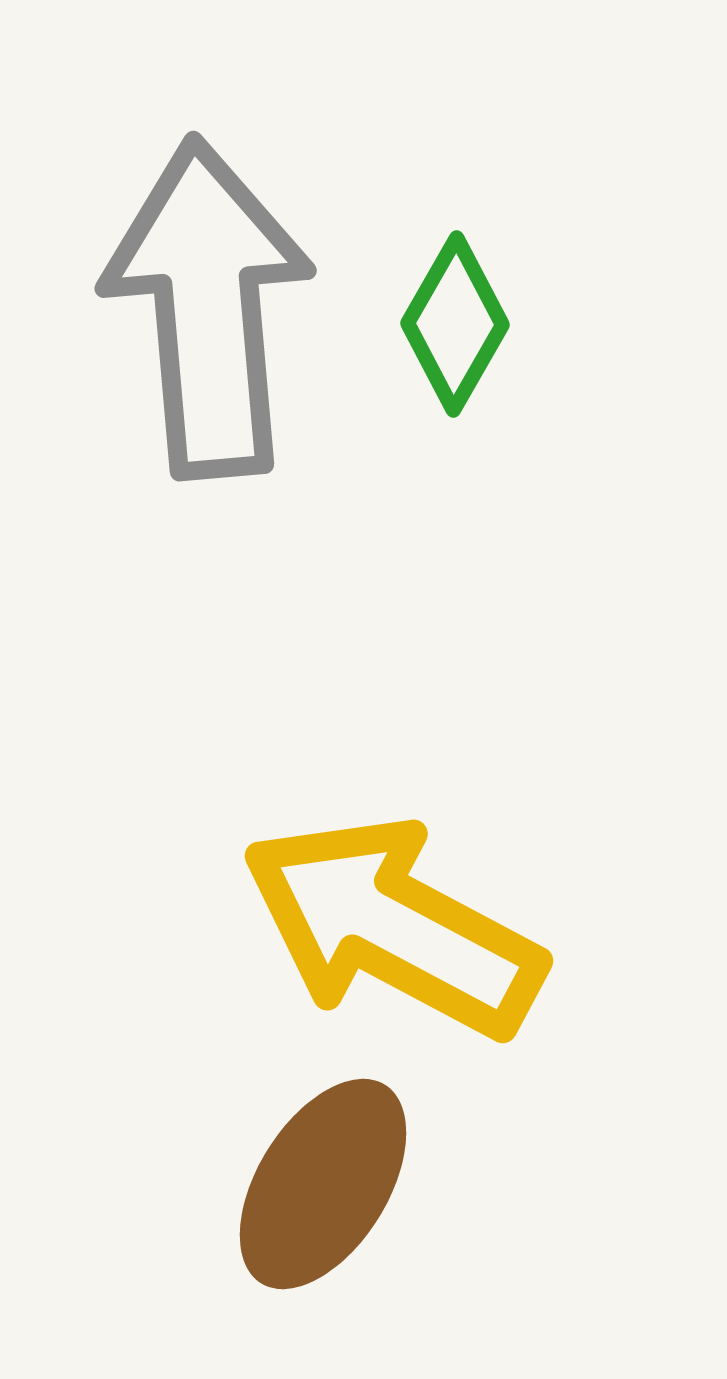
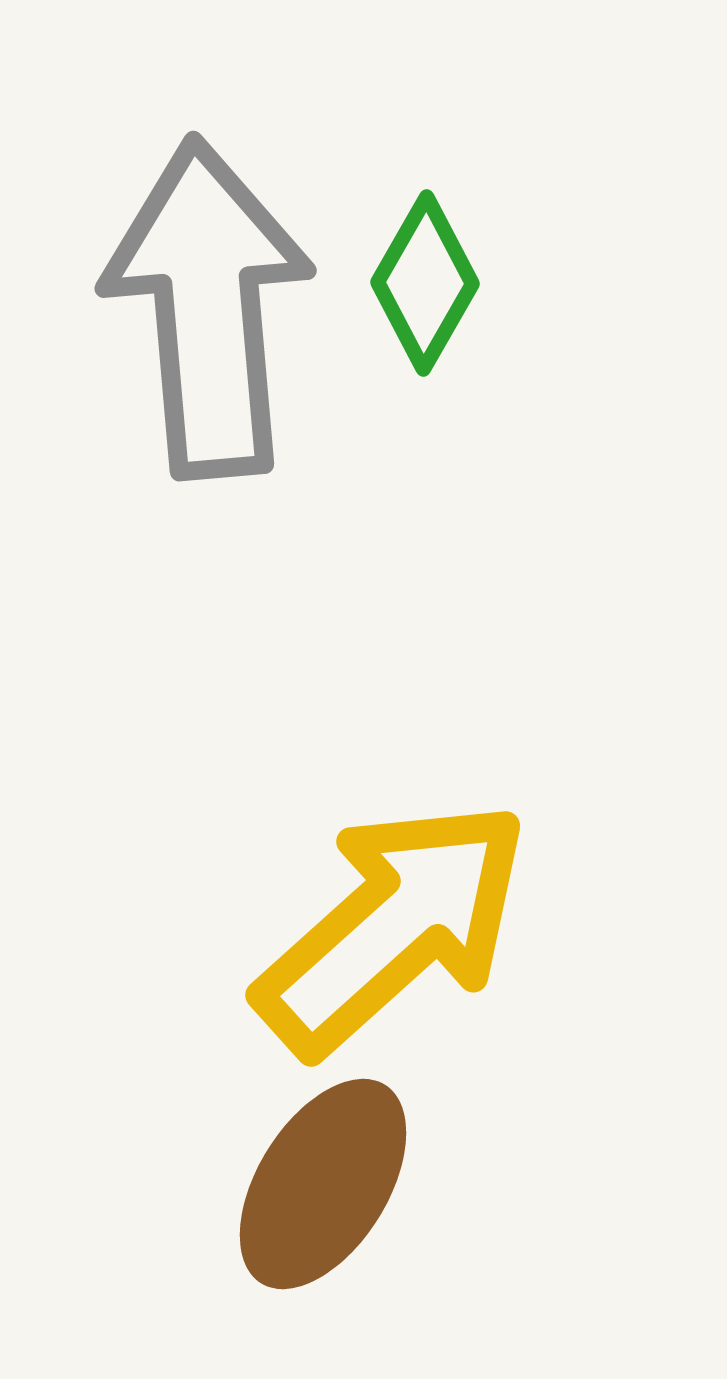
green diamond: moved 30 px left, 41 px up
yellow arrow: rotated 110 degrees clockwise
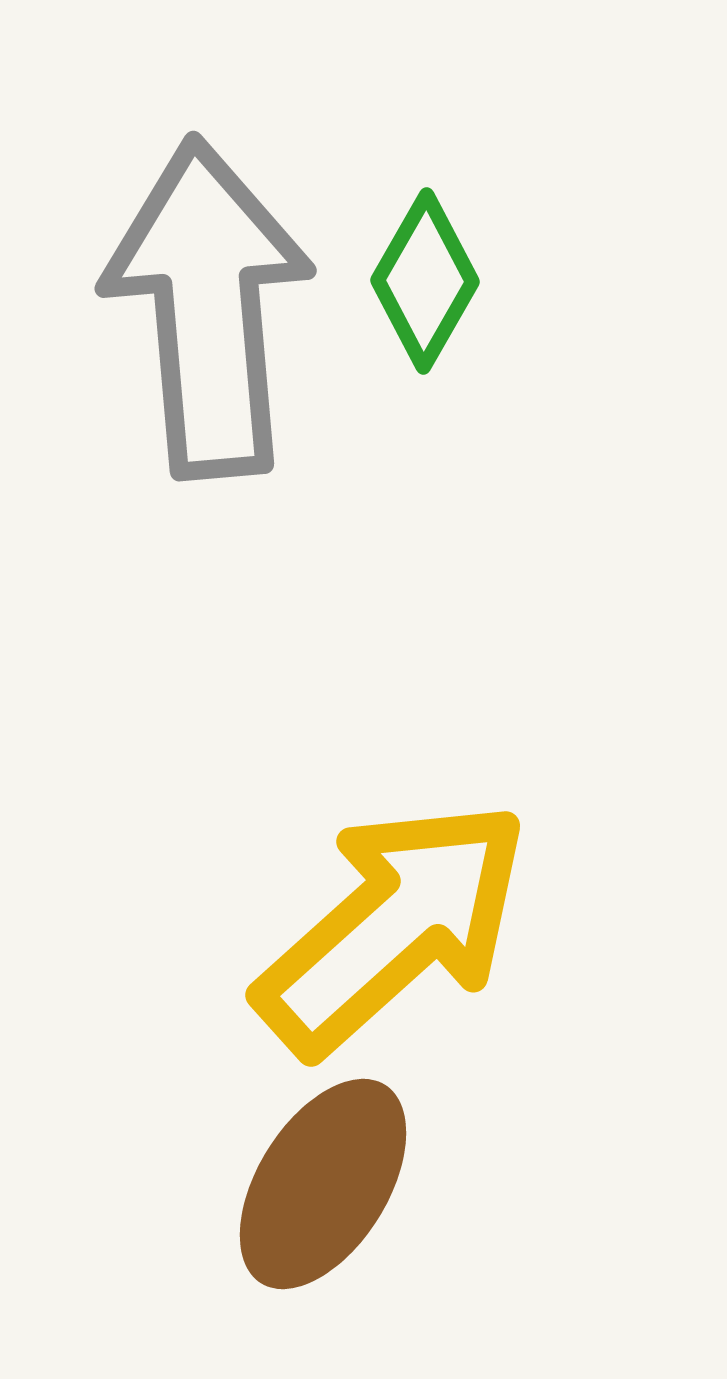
green diamond: moved 2 px up
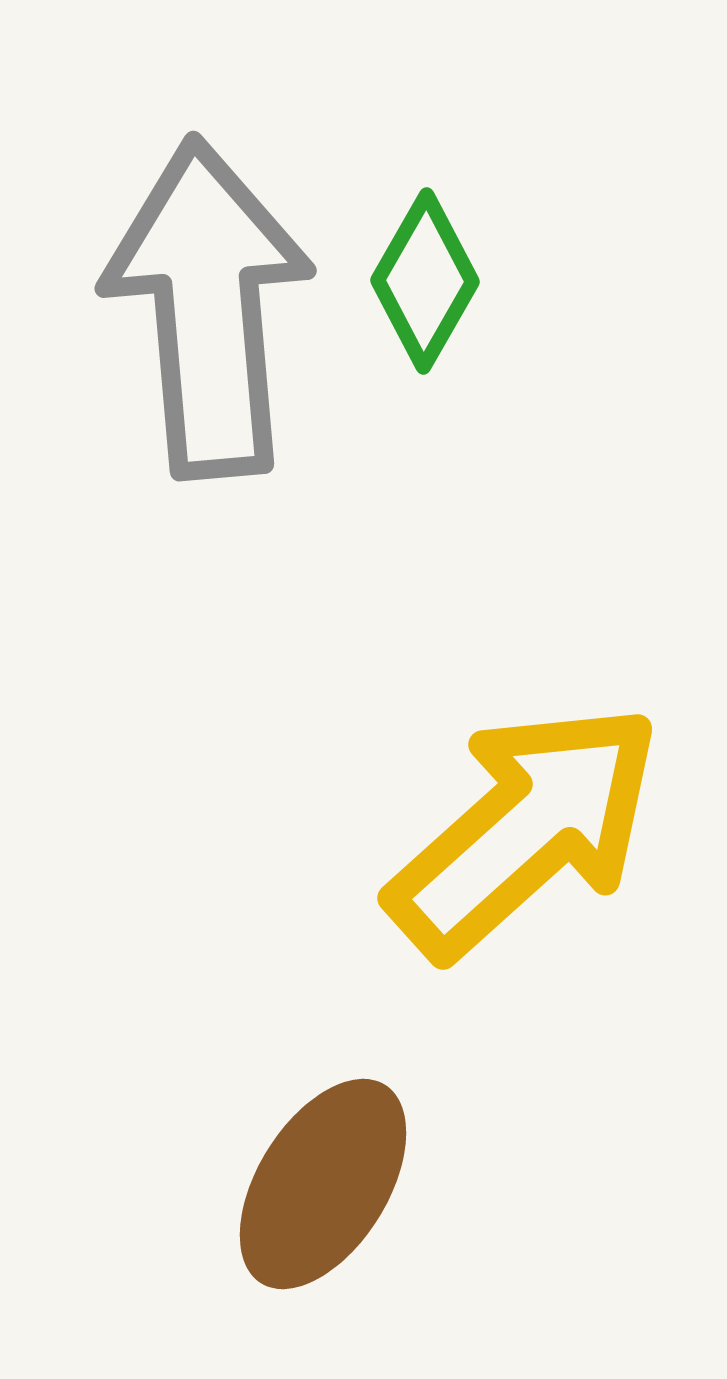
yellow arrow: moved 132 px right, 97 px up
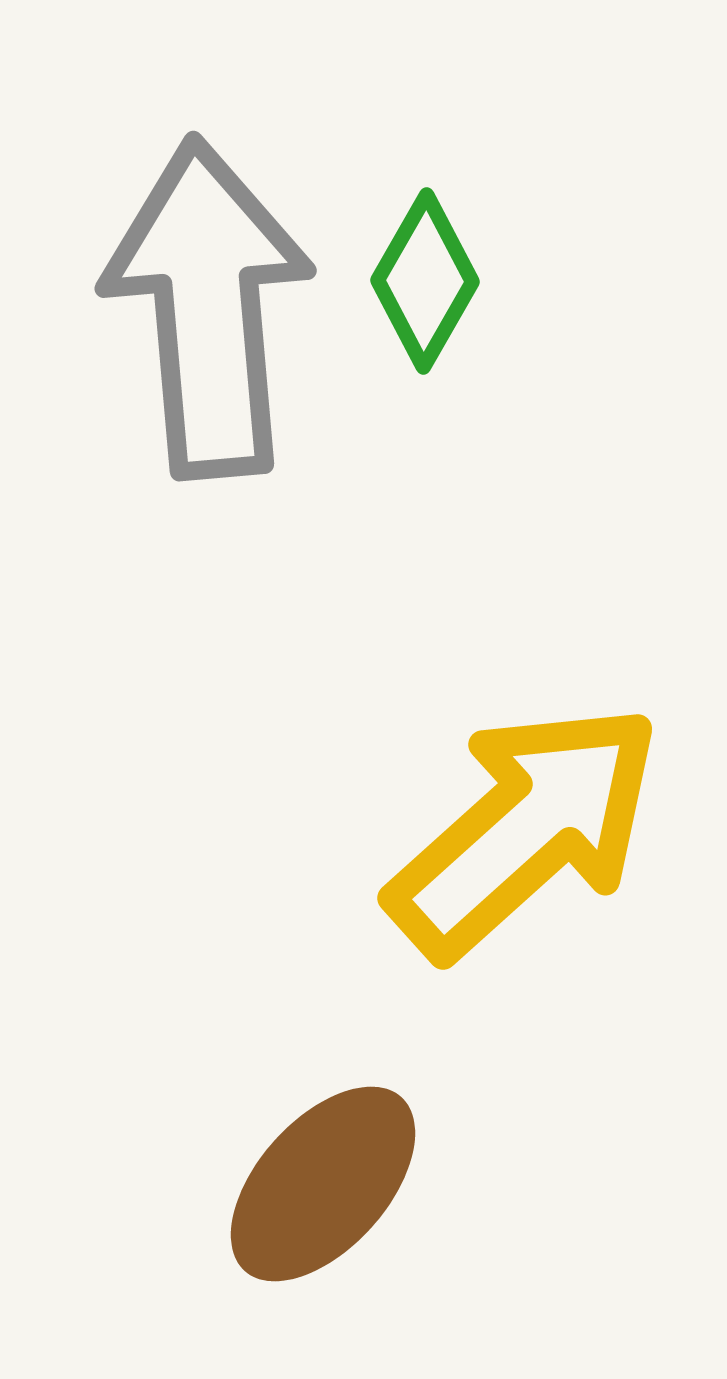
brown ellipse: rotated 10 degrees clockwise
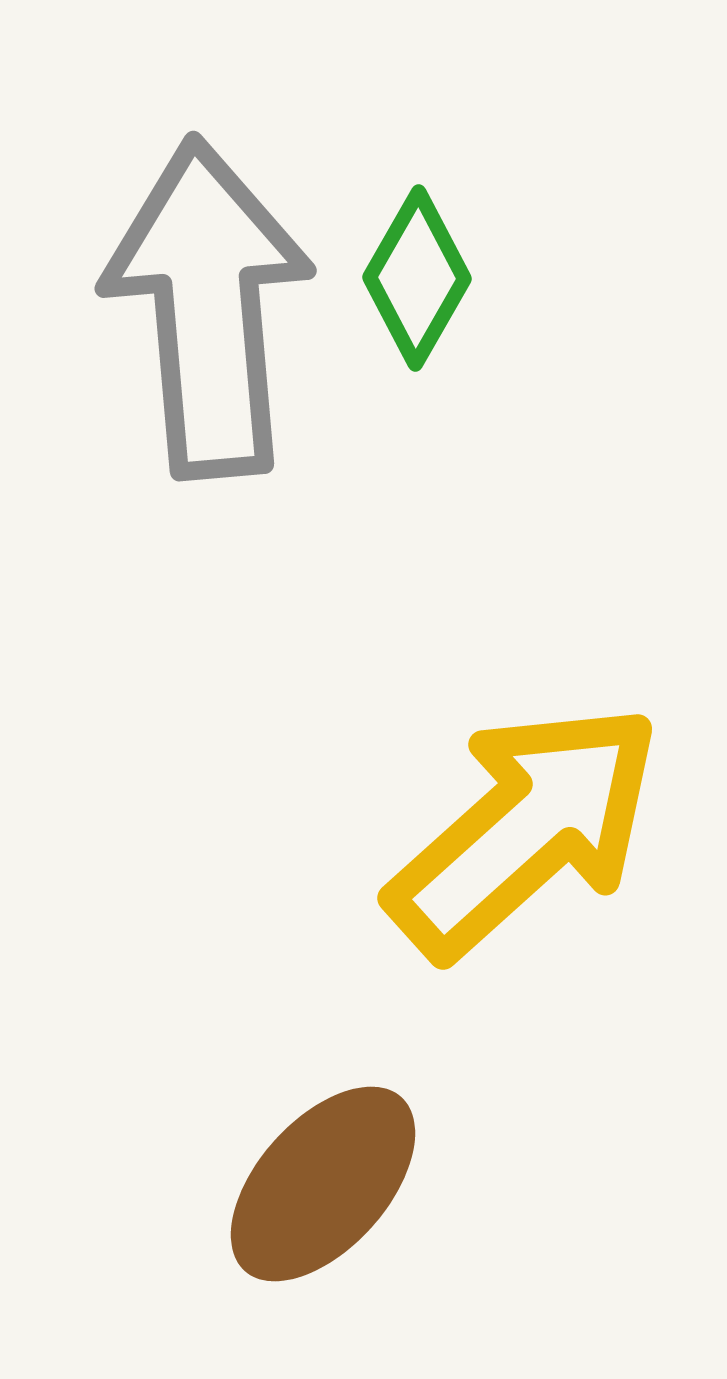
green diamond: moved 8 px left, 3 px up
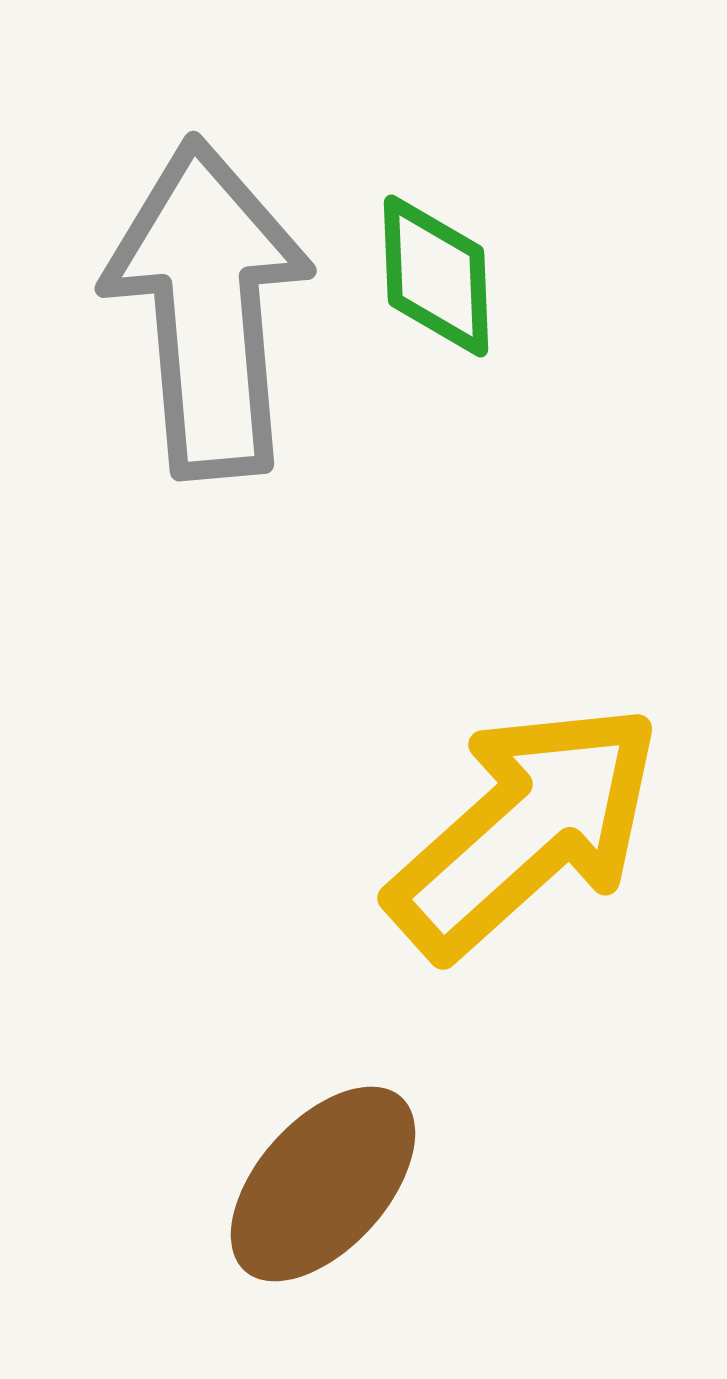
green diamond: moved 19 px right, 2 px up; rotated 32 degrees counterclockwise
